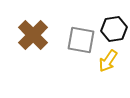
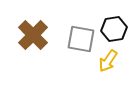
gray square: moved 1 px up
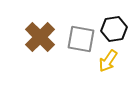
brown cross: moved 7 px right, 2 px down
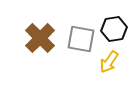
brown cross: moved 1 px down
yellow arrow: moved 1 px right, 1 px down
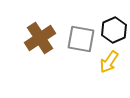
black hexagon: moved 1 px down; rotated 15 degrees counterclockwise
brown cross: rotated 12 degrees clockwise
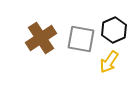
brown cross: moved 1 px right
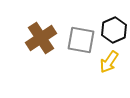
gray square: moved 1 px down
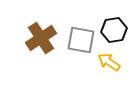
black hexagon: rotated 15 degrees clockwise
yellow arrow: rotated 90 degrees clockwise
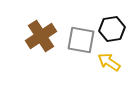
black hexagon: moved 2 px left, 1 px up
brown cross: moved 2 px up
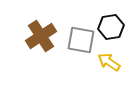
black hexagon: moved 1 px left, 2 px up
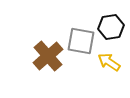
brown cross: moved 7 px right, 20 px down; rotated 8 degrees counterclockwise
gray square: moved 1 px down
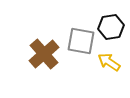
brown cross: moved 4 px left, 2 px up
